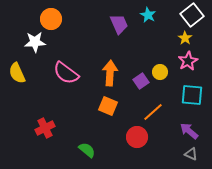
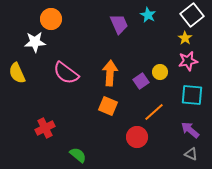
pink star: rotated 18 degrees clockwise
orange line: moved 1 px right
purple arrow: moved 1 px right, 1 px up
green semicircle: moved 9 px left, 5 px down
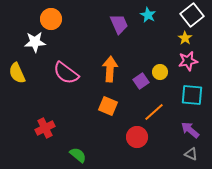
orange arrow: moved 4 px up
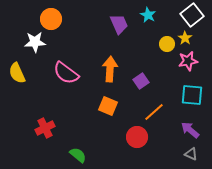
yellow circle: moved 7 px right, 28 px up
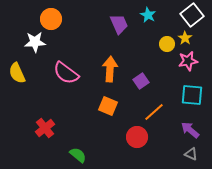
red cross: rotated 12 degrees counterclockwise
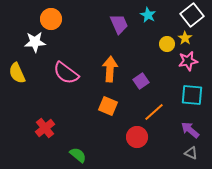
gray triangle: moved 1 px up
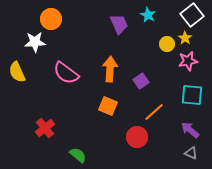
yellow semicircle: moved 1 px up
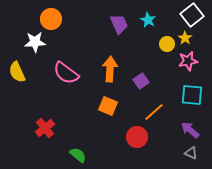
cyan star: moved 5 px down
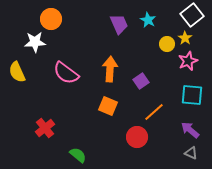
pink star: rotated 12 degrees counterclockwise
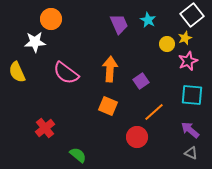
yellow star: rotated 16 degrees clockwise
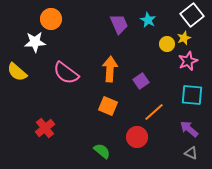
yellow star: moved 1 px left
yellow semicircle: rotated 25 degrees counterclockwise
purple arrow: moved 1 px left, 1 px up
green semicircle: moved 24 px right, 4 px up
